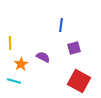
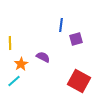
purple square: moved 2 px right, 9 px up
cyan line: rotated 56 degrees counterclockwise
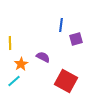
red square: moved 13 px left
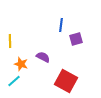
yellow line: moved 2 px up
orange star: rotated 24 degrees counterclockwise
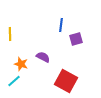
yellow line: moved 7 px up
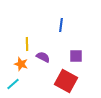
yellow line: moved 17 px right, 10 px down
purple square: moved 17 px down; rotated 16 degrees clockwise
cyan line: moved 1 px left, 3 px down
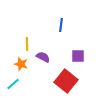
purple square: moved 2 px right
red square: rotated 10 degrees clockwise
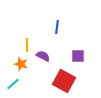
blue line: moved 4 px left, 2 px down
yellow line: moved 1 px down
purple semicircle: moved 1 px up
red square: moved 2 px left; rotated 10 degrees counterclockwise
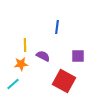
yellow line: moved 2 px left
orange star: rotated 24 degrees counterclockwise
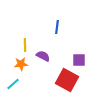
purple square: moved 1 px right, 4 px down
red square: moved 3 px right, 1 px up
